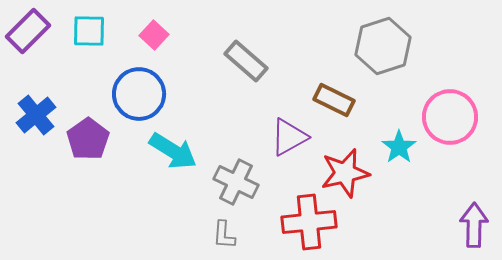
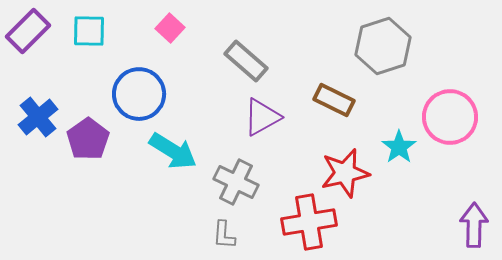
pink square: moved 16 px right, 7 px up
blue cross: moved 2 px right, 2 px down
purple triangle: moved 27 px left, 20 px up
red cross: rotated 4 degrees counterclockwise
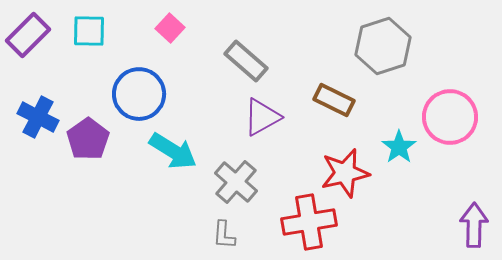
purple rectangle: moved 4 px down
blue cross: rotated 24 degrees counterclockwise
gray cross: rotated 15 degrees clockwise
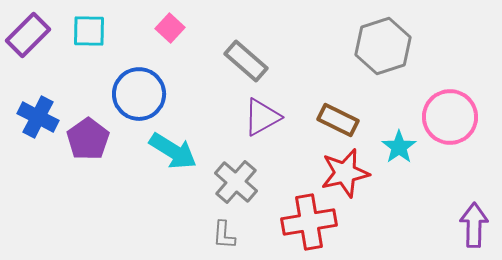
brown rectangle: moved 4 px right, 20 px down
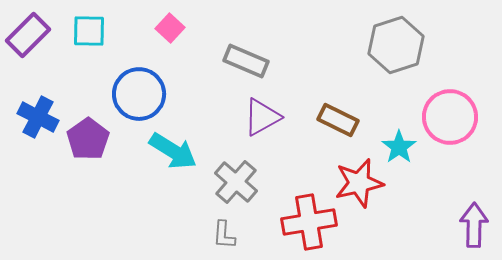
gray hexagon: moved 13 px right, 1 px up
gray rectangle: rotated 18 degrees counterclockwise
red star: moved 14 px right, 10 px down
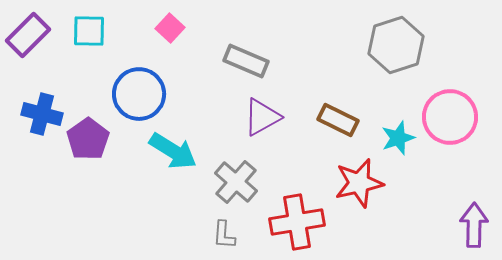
blue cross: moved 4 px right, 3 px up; rotated 12 degrees counterclockwise
cyan star: moved 1 px left, 9 px up; rotated 16 degrees clockwise
red cross: moved 12 px left
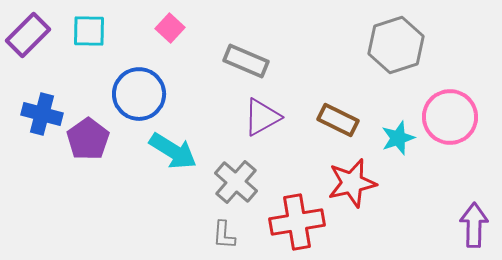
red star: moved 7 px left
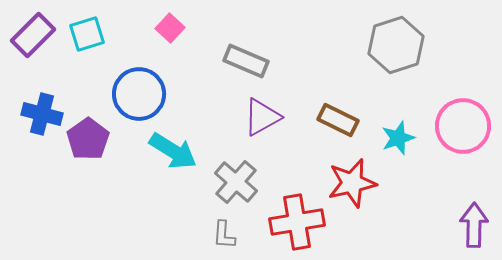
cyan square: moved 2 px left, 3 px down; rotated 18 degrees counterclockwise
purple rectangle: moved 5 px right
pink circle: moved 13 px right, 9 px down
